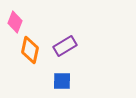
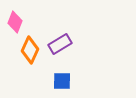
purple rectangle: moved 5 px left, 2 px up
orange diamond: rotated 12 degrees clockwise
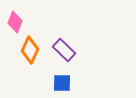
purple rectangle: moved 4 px right, 6 px down; rotated 75 degrees clockwise
blue square: moved 2 px down
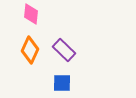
pink diamond: moved 16 px right, 8 px up; rotated 15 degrees counterclockwise
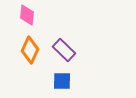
pink diamond: moved 4 px left, 1 px down
blue square: moved 2 px up
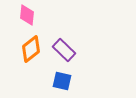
orange diamond: moved 1 px right, 1 px up; rotated 28 degrees clockwise
blue square: rotated 12 degrees clockwise
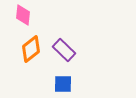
pink diamond: moved 4 px left
blue square: moved 1 px right, 3 px down; rotated 12 degrees counterclockwise
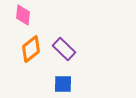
purple rectangle: moved 1 px up
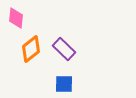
pink diamond: moved 7 px left, 3 px down
blue square: moved 1 px right
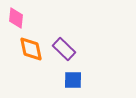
orange diamond: rotated 64 degrees counterclockwise
blue square: moved 9 px right, 4 px up
